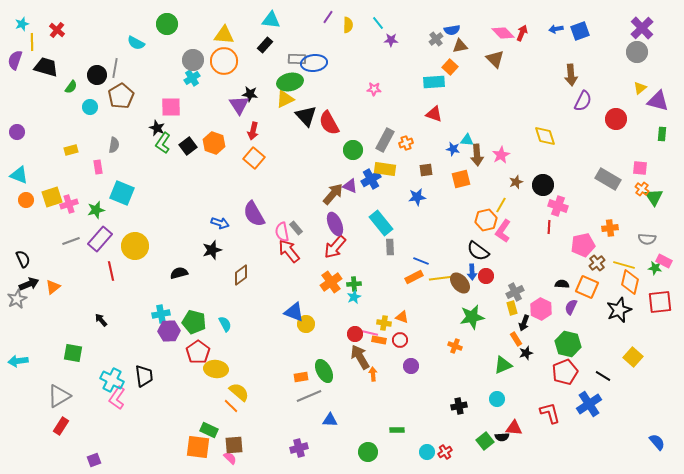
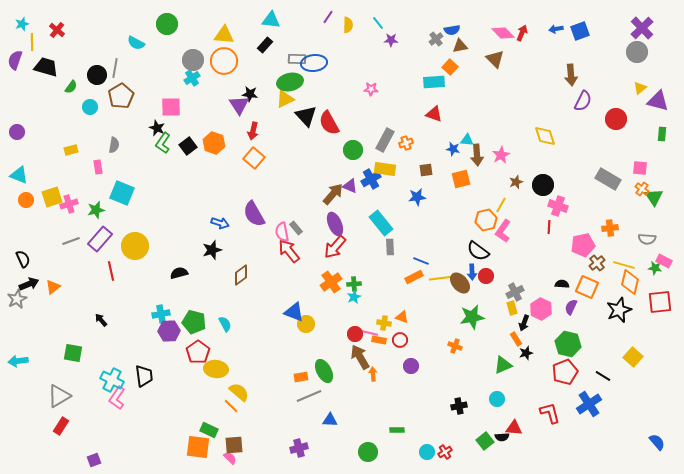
pink star at (374, 89): moved 3 px left
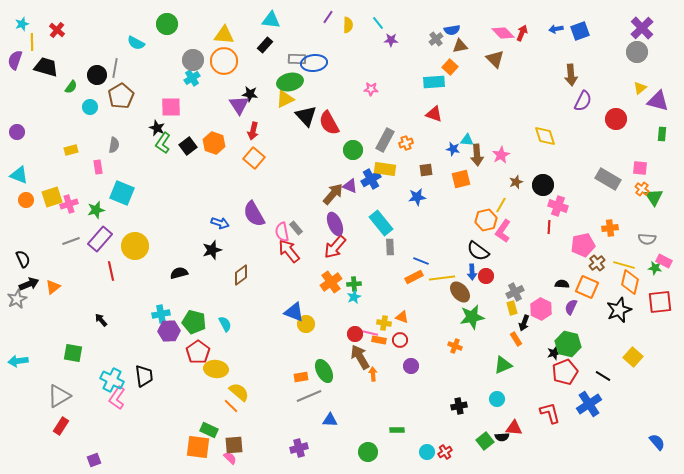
brown ellipse at (460, 283): moved 9 px down
black star at (526, 353): moved 28 px right
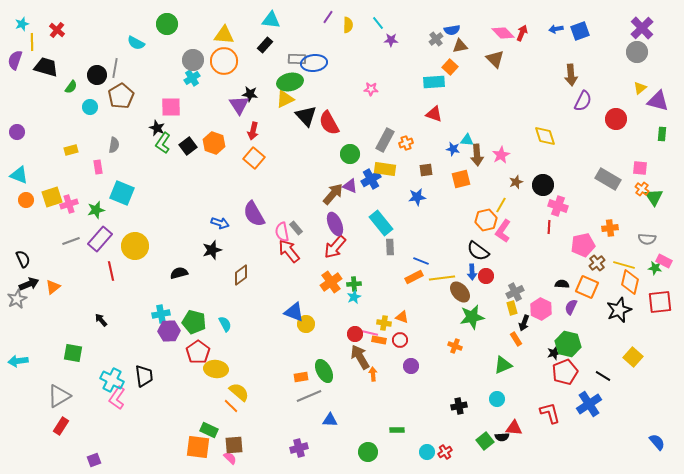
green circle at (353, 150): moved 3 px left, 4 px down
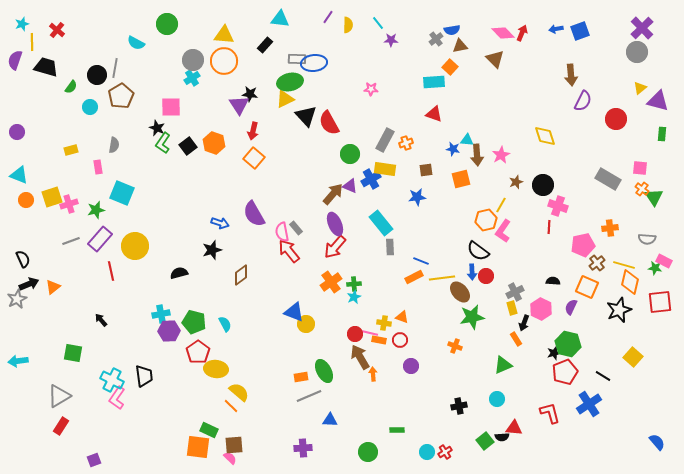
cyan triangle at (271, 20): moved 9 px right, 1 px up
black semicircle at (562, 284): moved 9 px left, 3 px up
purple cross at (299, 448): moved 4 px right; rotated 12 degrees clockwise
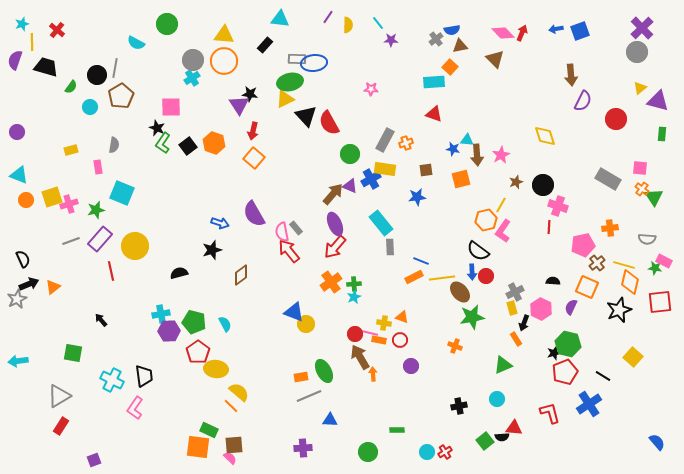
pink L-shape at (117, 398): moved 18 px right, 10 px down
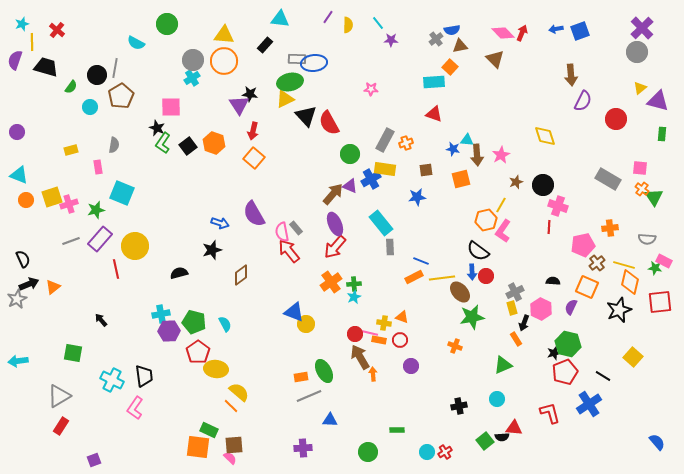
red line at (111, 271): moved 5 px right, 2 px up
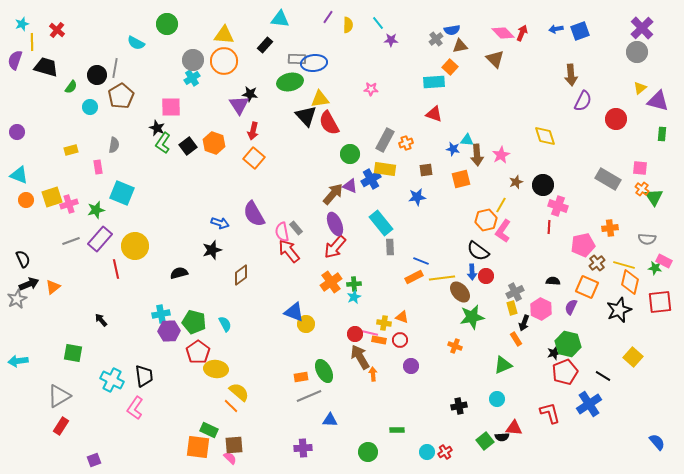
yellow triangle at (285, 99): moved 35 px right; rotated 18 degrees clockwise
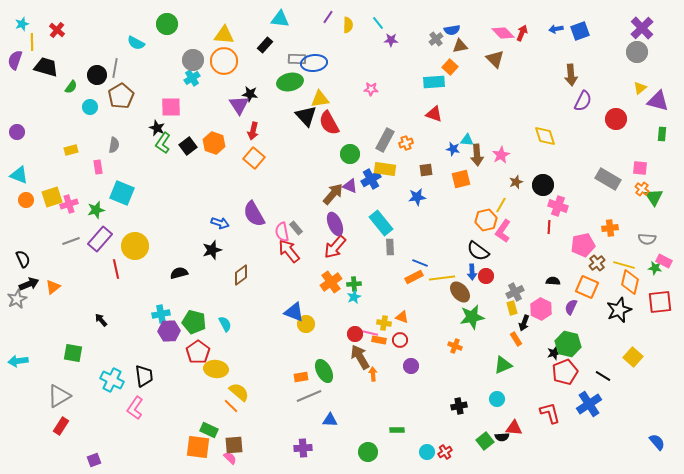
blue line at (421, 261): moved 1 px left, 2 px down
